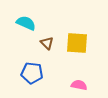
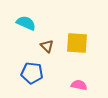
brown triangle: moved 3 px down
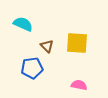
cyan semicircle: moved 3 px left, 1 px down
blue pentagon: moved 5 px up; rotated 15 degrees counterclockwise
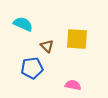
yellow square: moved 4 px up
pink semicircle: moved 6 px left
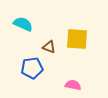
brown triangle: moved 2 px right, 1 px down; rotated 24 degrees counterclockwise
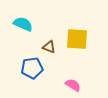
pink semicircle: rotated 21 degrees clockwise
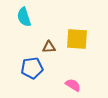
cyan semicircle: moved 1 px right, 7 px up; rotated 132 degrees counterclockwise
brown triangle: rotated 24 degrees counterclockwise
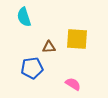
pink semicircle: moved 1 px up
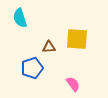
cyan semicircle: moved 4 px left, 1 px down
blue pentagon: rotated 10 degrees counterclockwise
pink semicircle: rotated 21 degrees clockwise
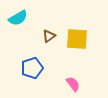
cyan semicircle: moved 2 px left; rotated 102 degrees counterclockwise
brown triangle: moved 11 px up; rotated 32 degrees counterclockwise
